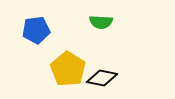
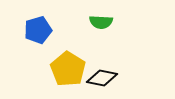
blue pentagon: moved 2 px right; rotated 8 degrees counterclockwise
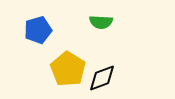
black diamond: rotated 32 degrees counterclockwise
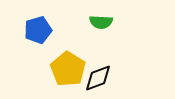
black diamond: moved 4 px left
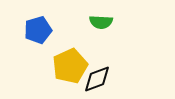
yellow pentagon: moved 2 px right, 3 px up; rotated 16 degrees clockwise
black diamond: moved 1 px left, 1 px down
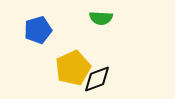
green semicircle: moved 4 px up
yellow pentagon: moved 3 px right, 2 px down
